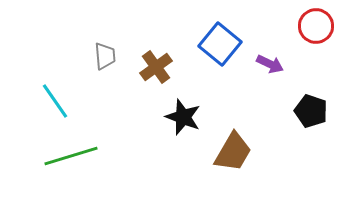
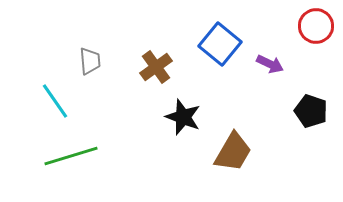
gray trapezoid: moved 15 px left, 5 px down
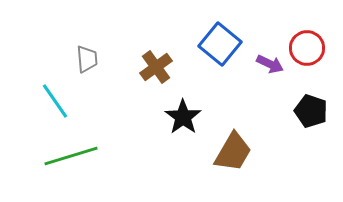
red circle: moved 9 px left, 22 px down
gray trapezoid: moved 3 px left, 2 px up
black star: rotated 15 degrees clockwise
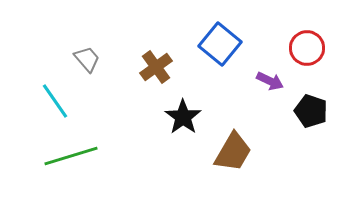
gray trapezoid: rotated 36 degrees counterclockwise
purple arrow: moved 17 px down
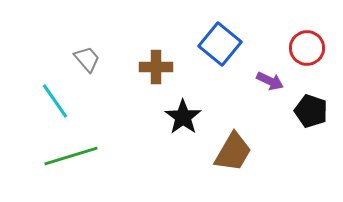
brown cross: rotated 36 degrees clockwise
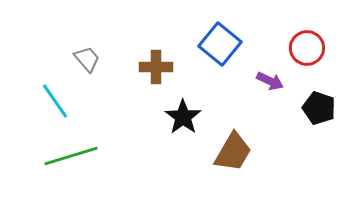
black pentagon: moved 8 px right, 3 px up
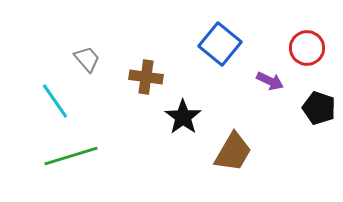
brown cross: moved 10 px left, 10 px down; rotated 8 degrees clockwise
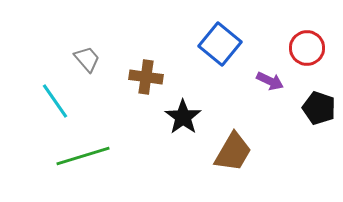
green line: moved 12 px right
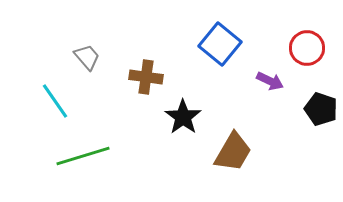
gray trapezoid: moved 2 px up
black pentagon: moved 2 px right, 1 px down
